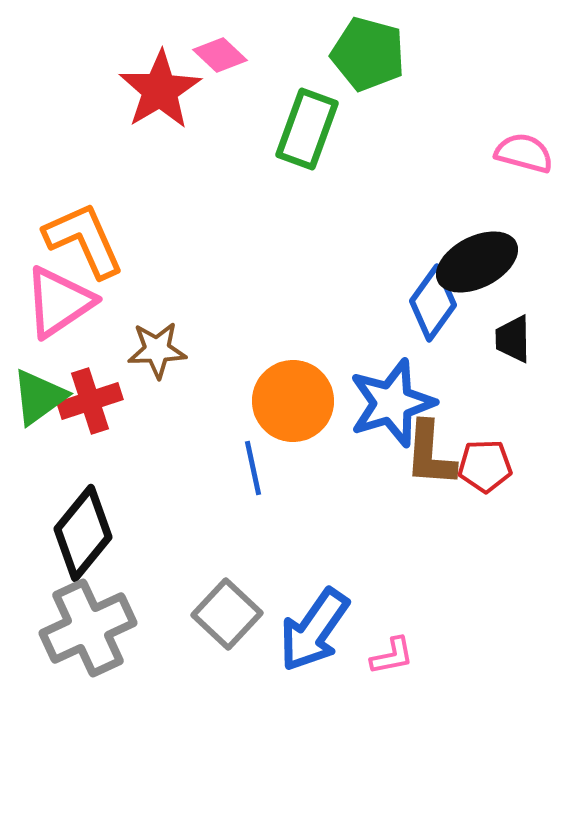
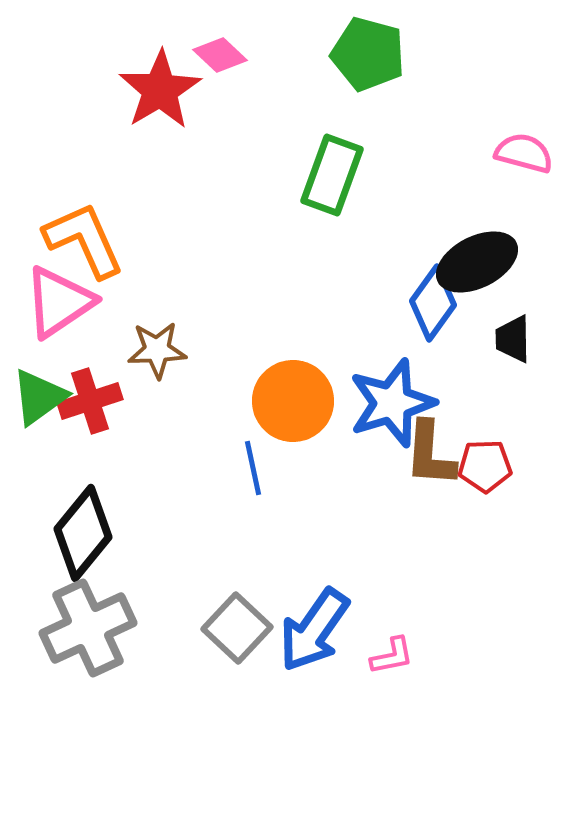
green rectangle: moved 25 px right, 46 px down
gray square: moved 10 px right, 14 px down
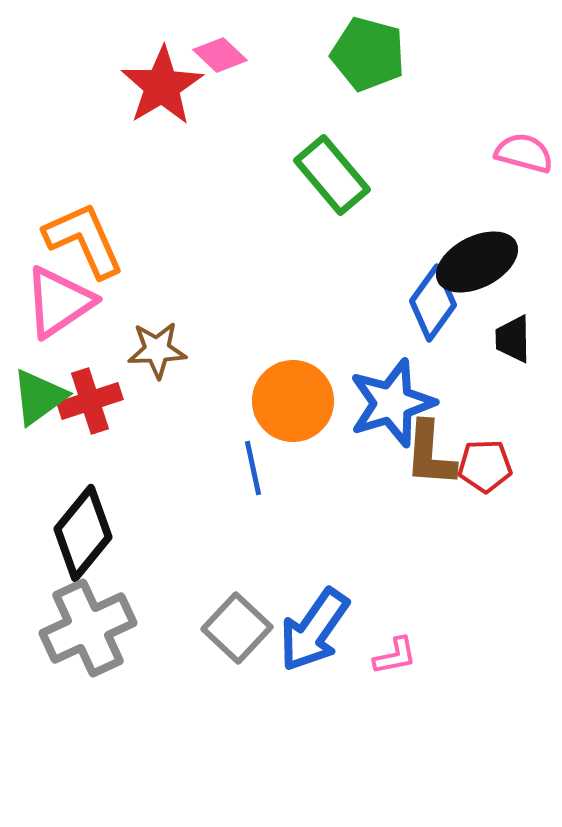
red star: moved 2 px right, 4 px up
green rectangle: rotated 60 degrees counterclockwise
pink L-shape: moved 3 px right
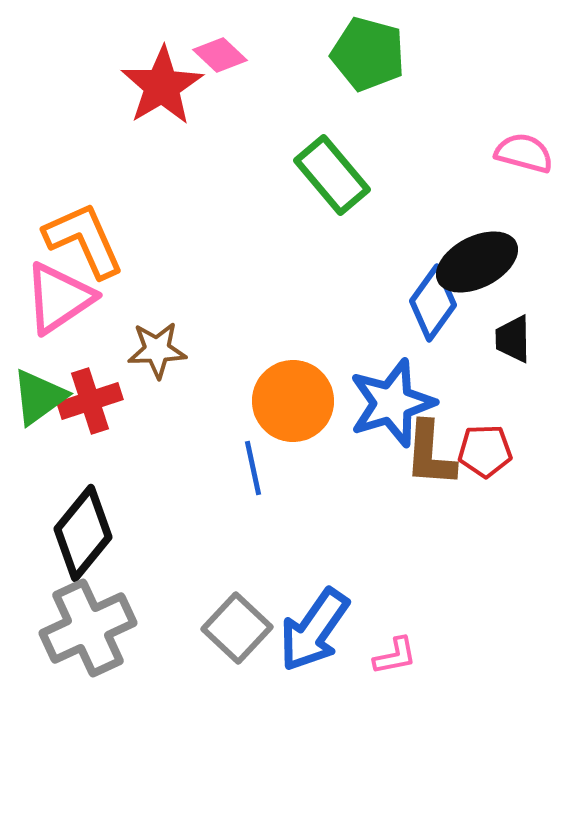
pink triangle: moved 4 px up
red pentagon: moved 15 px up
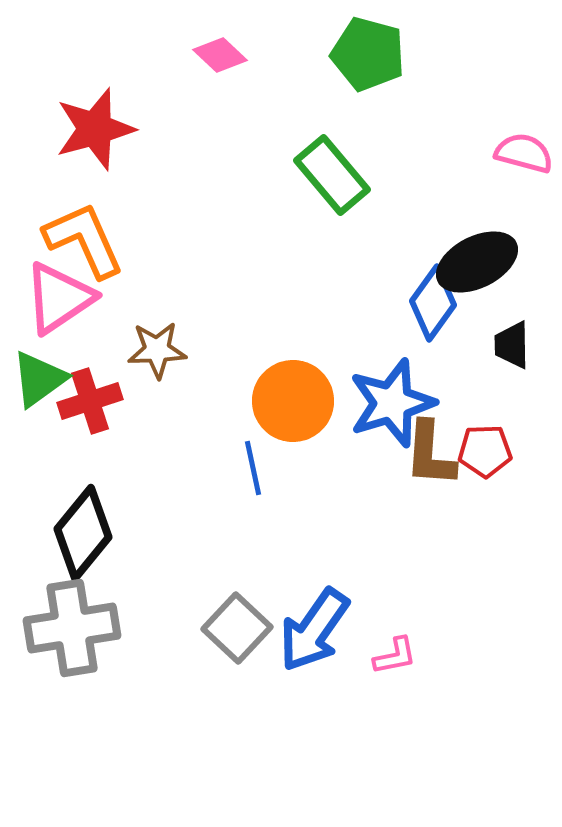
red star: moved 67 px left, 43 px down; rotated 16 degrees clockwise
black trapezoid: moved 1 px left, 6 px down
green triangle: moved 18 px up
gray cross: moved 16 px left; rotated 16 degrees clockwise
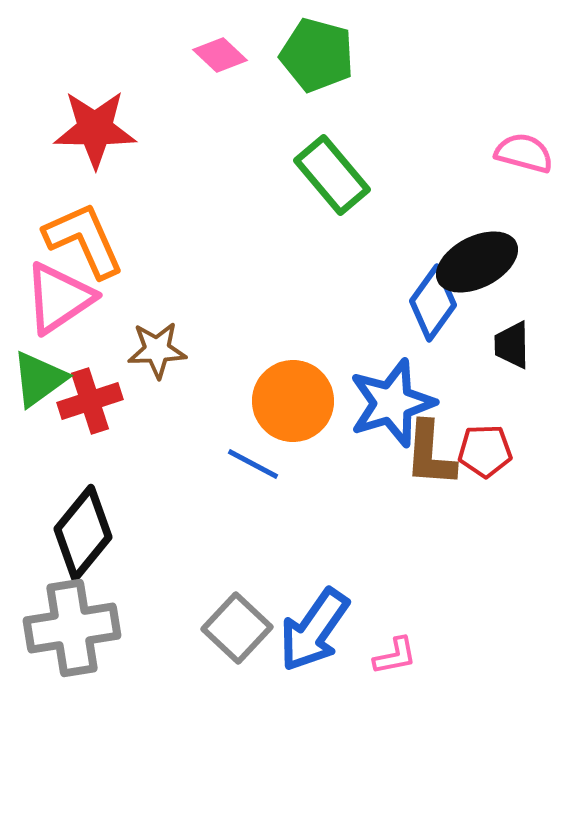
green pentagon: moved 51 px left, 1 px down
red star: rotated 16 degrees clockwise
blue line: moved 4 px up; rotated 50 degrees counterclockwise
